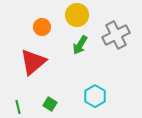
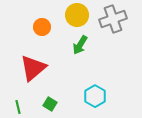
gray cross: moved 3 px left, 16 px up; rotated 8 degrees clockwise
red triangle: moved 6 px down
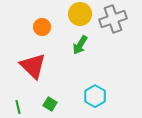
yellow circle: moved 3 px right, 1 px up
red triangle: moved 2 px up; rotated 36 degrees counterclockwise
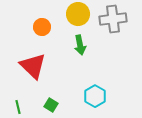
yellow circle: moved 2 px left
gray cross: rotated 12 degrees clockwise
green arrow: rotated 42 degrees counterclockwise
green square: moved 1 px right, 1 px down
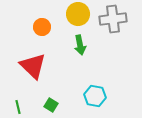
cyan hexagon: rotated 20 degrees counterclockwise
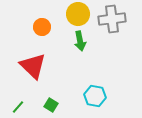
gray cross: moved 1 px left
green arrow: moved 4 px up
green line: rotated 56 degrees clockwise
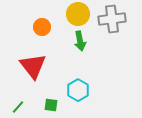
red triangle: rotated 8 degrees clockwise
cyan hexagon: moved 17 px left, 6 px up; rotated 20 degrees clockwise
green square: rotated 24 degrees counterclockwise
